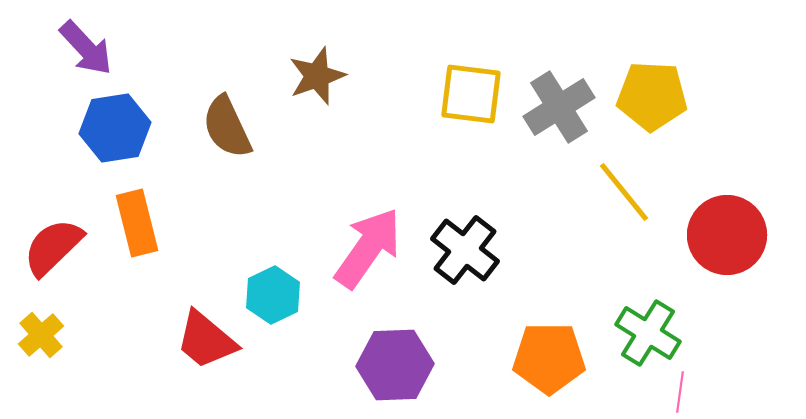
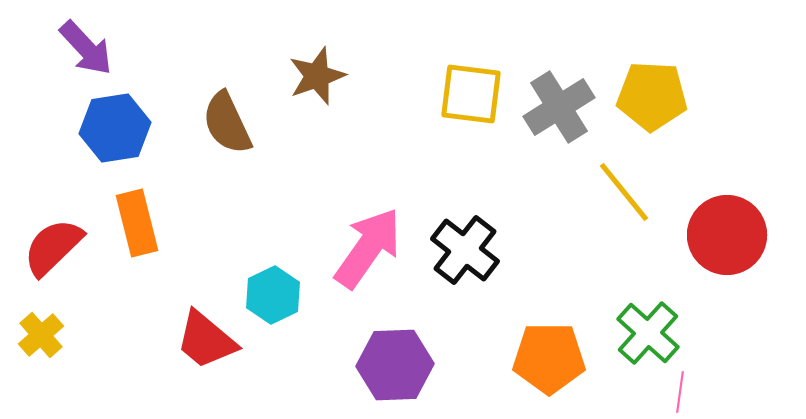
brown semicircle: moved 4 px up
green cross: rotated 10 degrees clockwise
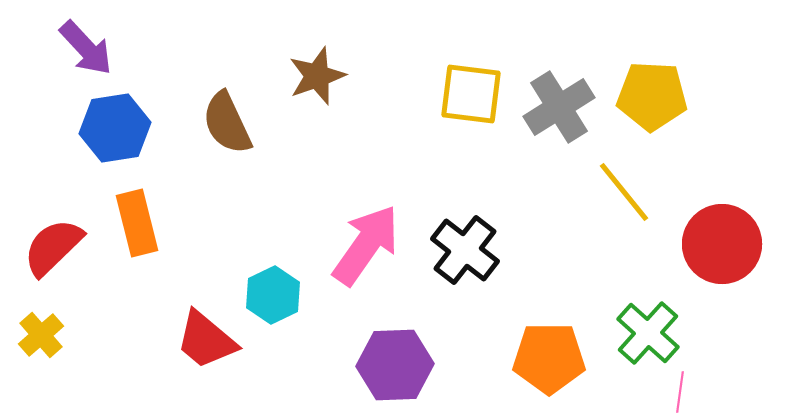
red circle: moved 5 px left, 9 px down
pink arrow: moved 2 px left, 3 px up
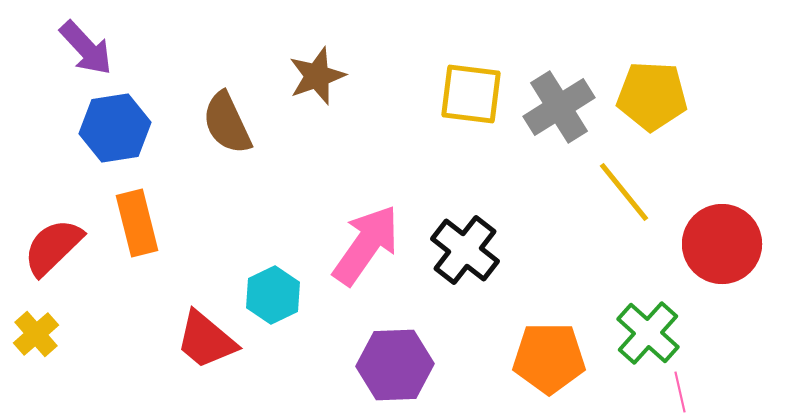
yellow cross: moved 5 px left, 1 px up
pink line: rotated 21 degrees counterclockwise
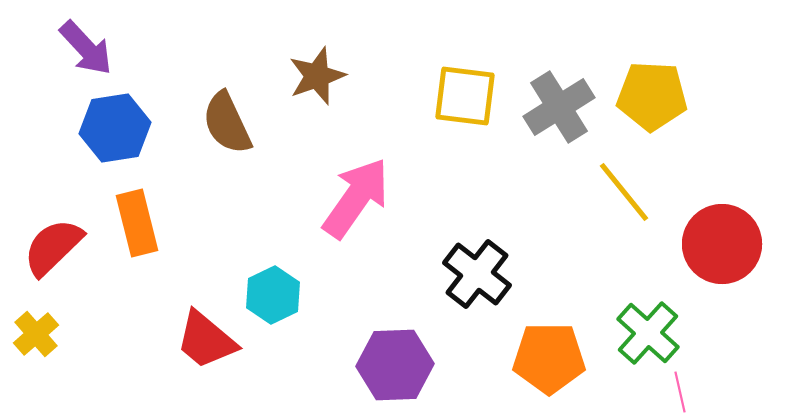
yellow square: moved 6 px left, 2 px down
pink arrow: moved 10 px left, 47 px up
black cross: moved 12 px right, 24 px down
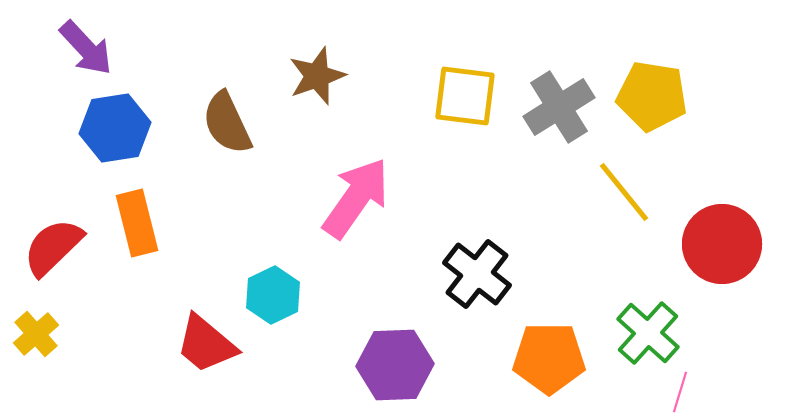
yellow pentagon: rotated 6 degrees clockwise
red trapezoid: moved 4 px down
pink line: rotated 30 degrees clockwise
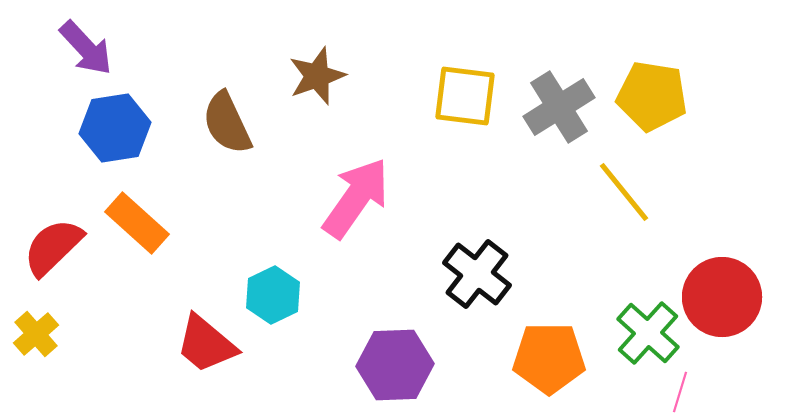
orange rectangle: rotated 34 degrees counterclockwise
red circle: moved 53 px down
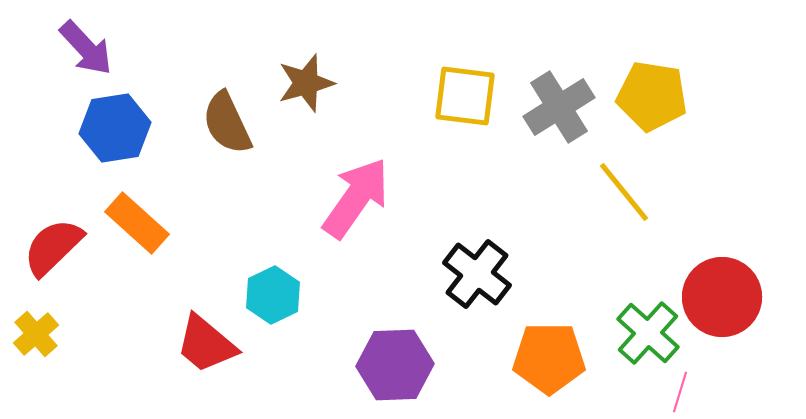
brown star: moved 11 px left, 7 px down; rotated 4 degrees clockwise
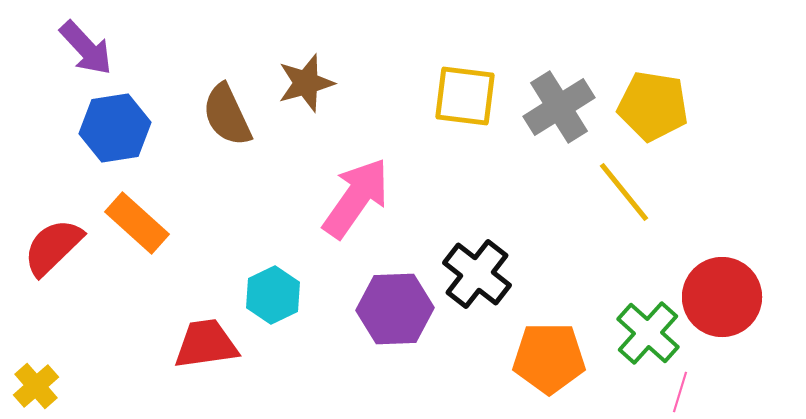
yellow pentagon: moved 1 px right, 10 px down
brown semicircle: moved 8 px up
yellow cross: moved 52 px down
red trapezoid: rotated 132 degrees clockwise
purple hexagon: moved 56 px up
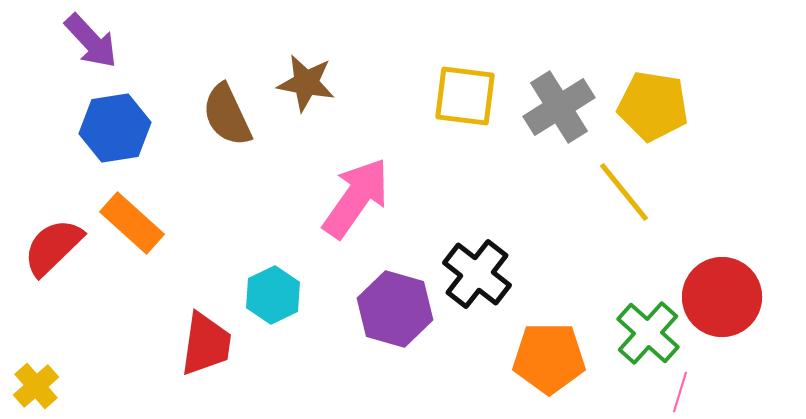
purple arrow: moved 5 px right, 7 px up
brown star: rotated 26 degrees clockwise
orange rectangle: moved 5 px left
purple hexagon: rotated 18 degrees clockwise
red trapezoid: rotated 106 degrees clockwise
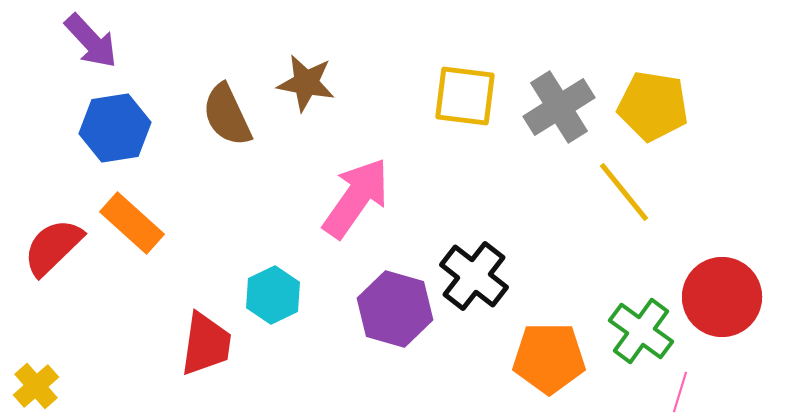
black cross: moved 3 px left, 2 px down
green cross: moved 7 px left, 2 px up; rotated 6 degrees counterclockwise
